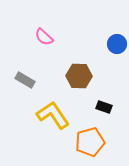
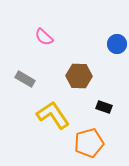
gray rectangle: moved 1 px up
orange pentagon: moved 1 px left, 1 px down
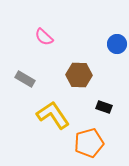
brown hexagon: moved 1 px up
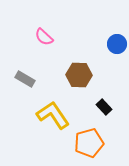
black rectangle: rotated 28 degrees clockwise
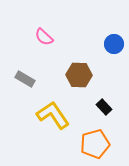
blue circle: moved 3 px left
orange pentagon: moved 6 px right, 1 px down
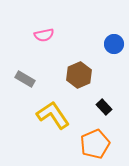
pink semicircle: moved 2 px up; rotated 54 degrees counterclockwise
brown hexagon: rotated 25 degrees counterclockwise
orange pentagon: rotated 8 degrees counterclockwise
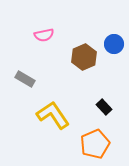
brown hexagon: moved 5 px right, 18 px up
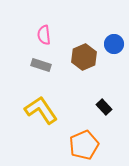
pink semicircle: rotated 96 degrees clockwise
gray rectangle: moved 16 px right, 14 px up; rotated 12 degrees counterclockwise
yellow L-shape: moved 12 px left, 5 px up
orange pentagon: moved 11 px left, 1 px down
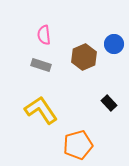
black rectangle: moved 5 px right, 4 px up
orange pentagon: moved 6 px left; rotated 8 degrees clockwise
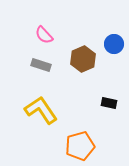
pink semicircle: rotated 36 degrees counterclockwise
brown hexagon: moved 1 px left, 2 px down
black rectangle: rotated 35 degrees counterclockwise
orange pentagon: moved 2 px right, 1 px down
